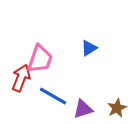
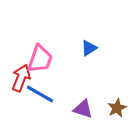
blue line: moved 13 px left, 2 px up
purple triangle: rotated 35 degrees clockwise
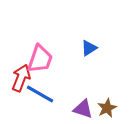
brown star: moved 10 px left
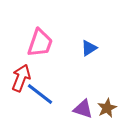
pink trapezoid: moved 16 px up
blue line: rotated 8 degrees clockwise
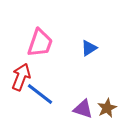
red arrow: moved 1 px up
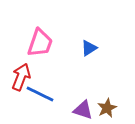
blue line: rotated 12 degrees counterclockwise
purple triangle: moved 1 px down
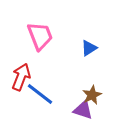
pink trapezoid: moved 7 px up; rotated 40 degrees counterclockwise
blue line: rotated 12 degrees clockwise
brown star: moved 15 px left, 13 px up
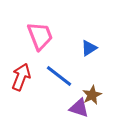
blue line: moved 19 px right, 18 px up
purple triangle: moved 4 px left, 2 px up
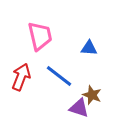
pink trapezoid: rotated 8 degrees clockwise
blue triangle: rotated 36 degrees clockwise
brown star: rotated 24 degrees counterclockwise
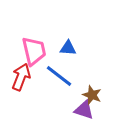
pink trapezoid: moved 6 px left, 15 px down
blue triangle: moved 21 px left
purple triangle: moved 5 px right, 2 px down
